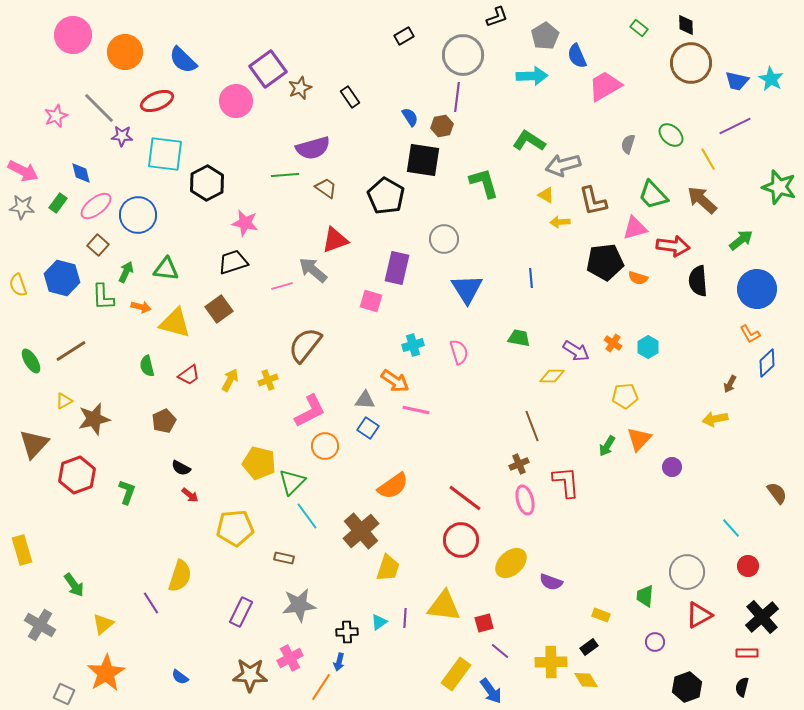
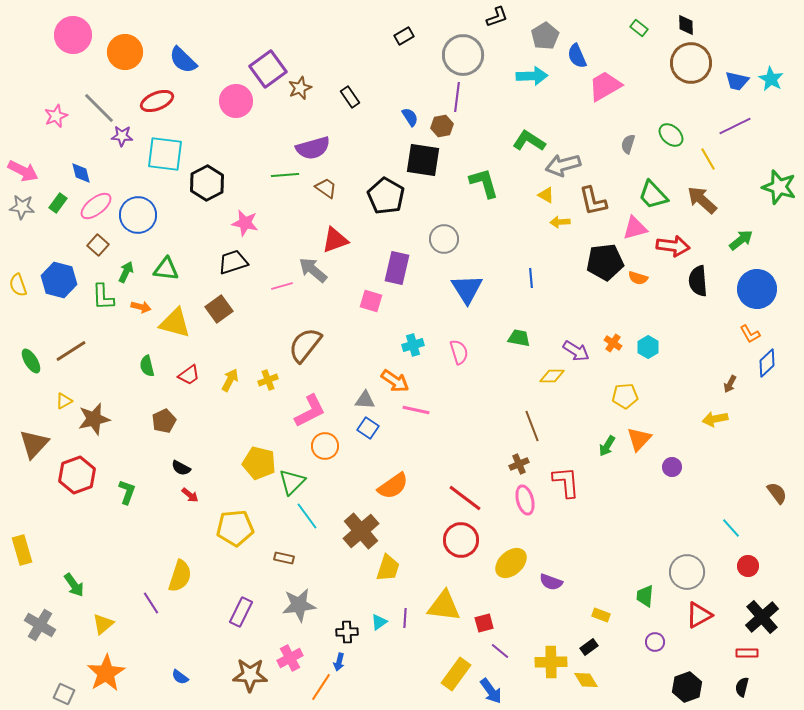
blue hexagon at (62, 278): moved 3 px left, 2 px down
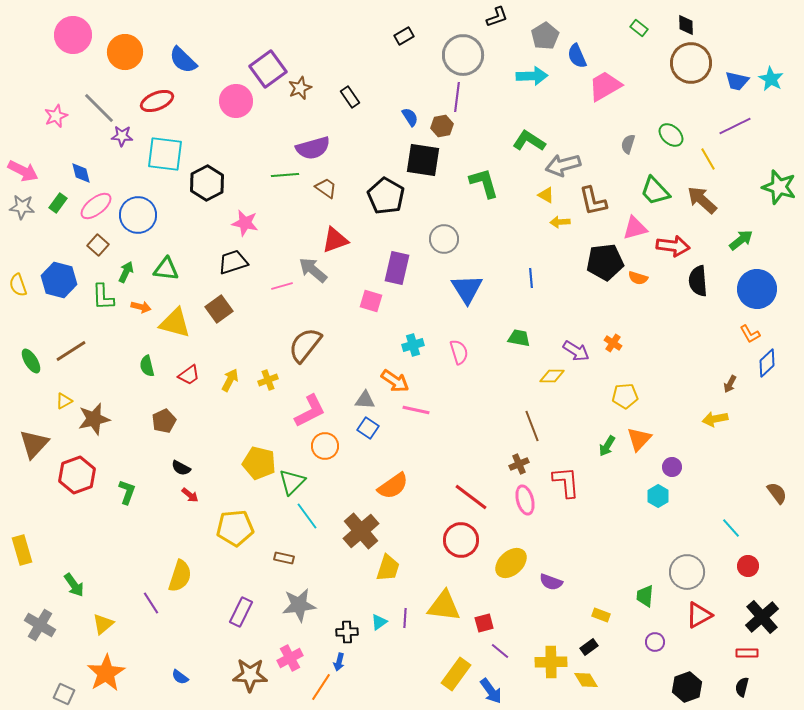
green trapezoid at (653, 195): moved 2 px right, 4 px up
cyan hexagon at (648, 347): moved 10 px right, 149 px down
red line at (465, 498): moved 6 px right, 1 px up
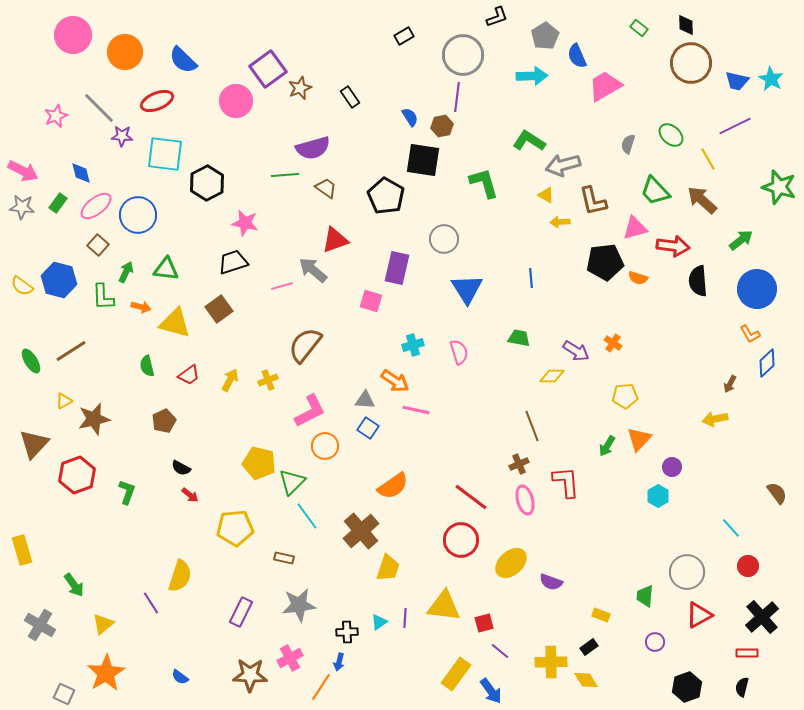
yellow semicircle at (18, 285): moved 4 px right, 1 px down; rotated 35 degrees counterclockwise
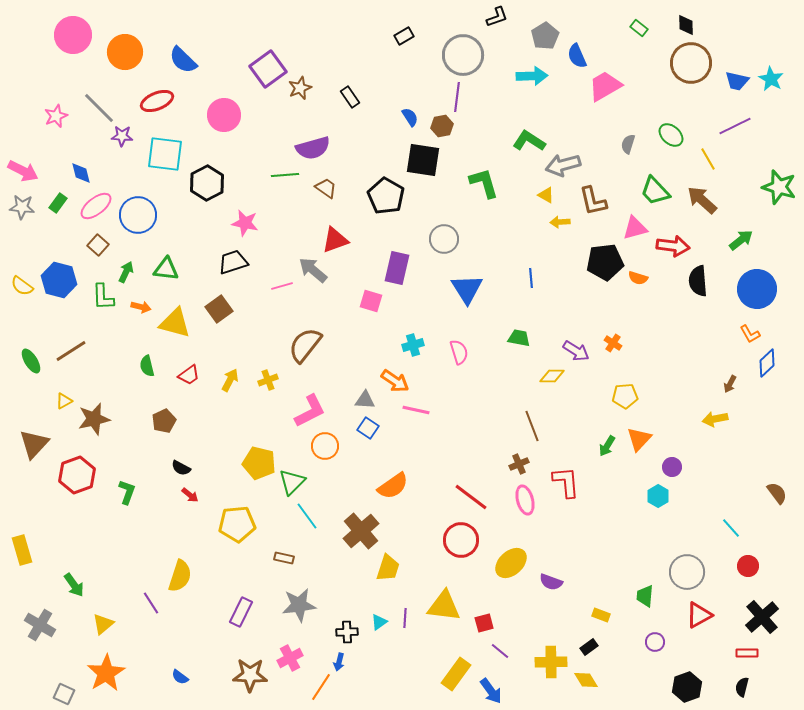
pink circle at (236, 101): moved 12 px left, 14 px down
yellow pentagon at (235, 528): moved 2 px right, 4 px up
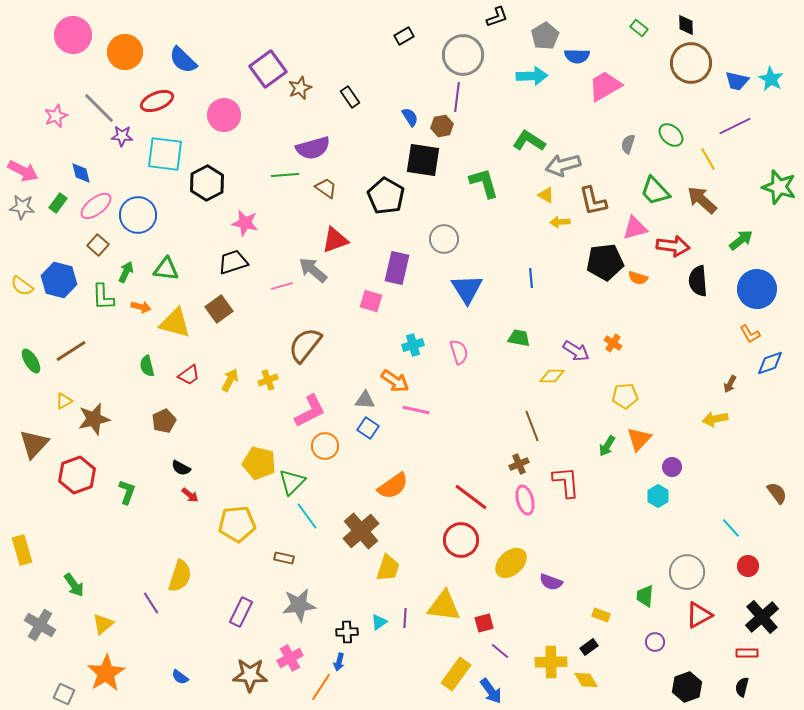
blue semicircle at (577, 56): rotated 65 degrees counterclockwise
blue diamond at (767, 363): moved 3 px right; rotated 24 degrees clockwise
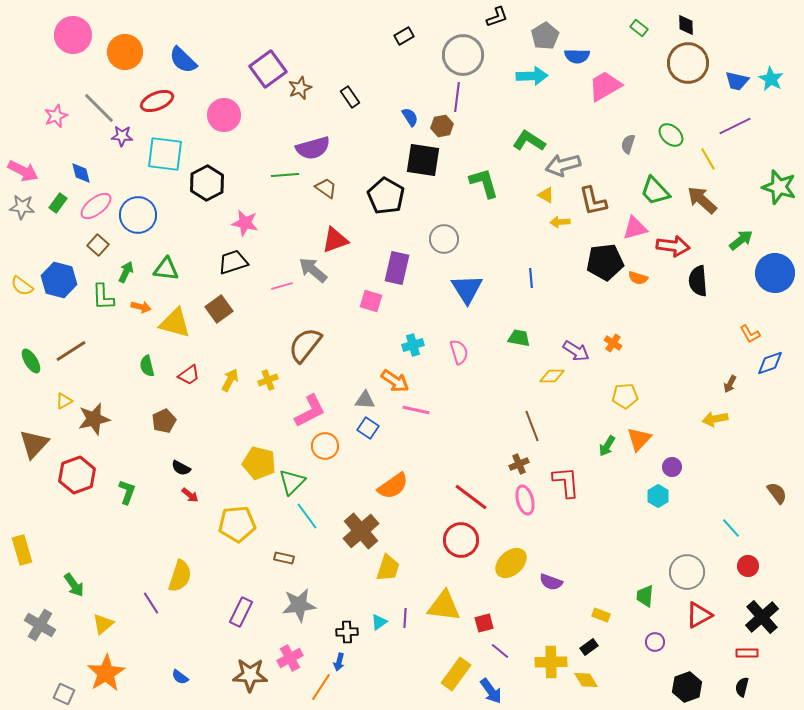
brown circle at (691, 63): moved 3 px left
blue circle at (757, 289): moved 18 px right, 16 px up
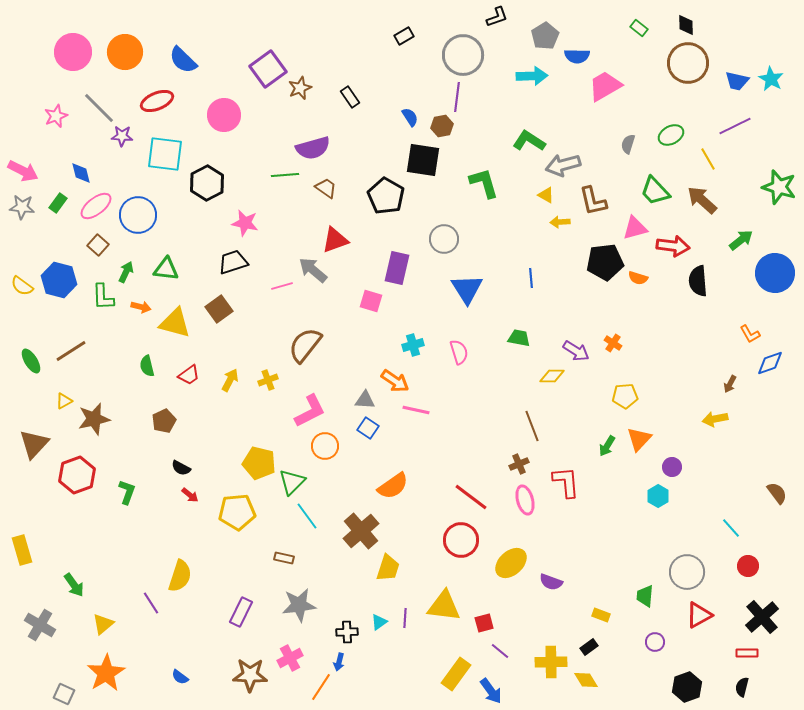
pink circle at (73, 35): moved 17 px down
green ellipse at (671, 135): rotated 70 degrees counterclockwise
yellow pentagon at (237, 524): moved 12 px up
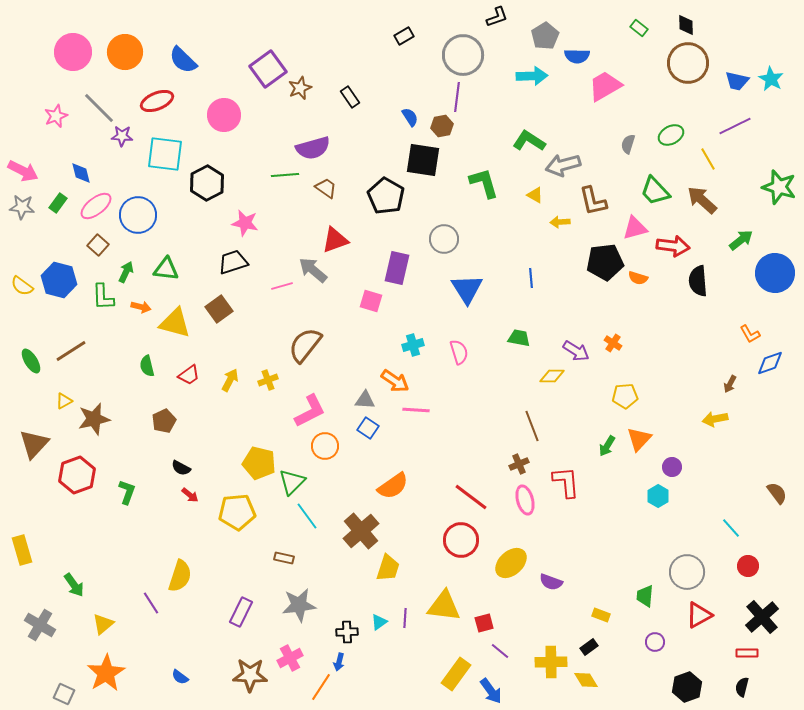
yellow triangle at (546, 195): moved 11 px left
pink line at (416, 410): rotated 8 degrees counterclockwise
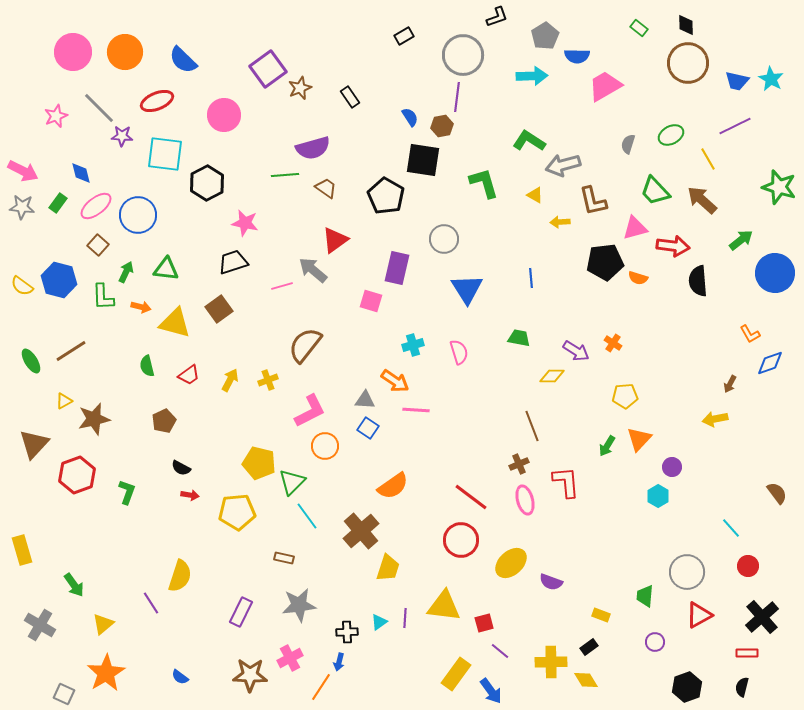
red triangle at (335, 240): rotated 16 degrees counterclockwise
red arrow at (190, 495): rotated 30 degrees counterclockwise
